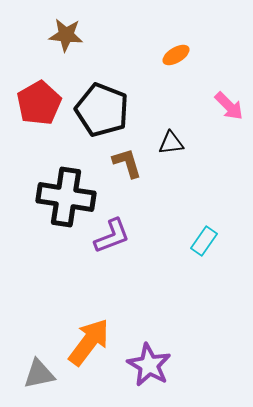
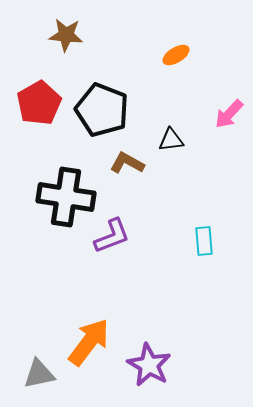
pink arrow: moved 8 px down; rotated 88 degrees clockwise
black triangle: moved 3 px up
brown L-shape: rotated 44 degrees counterclockwise
cyan rectangle: rotated 40 degrees counterclockwise
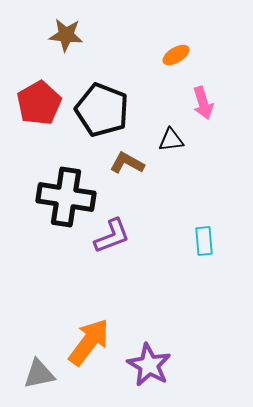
pink arrow: moved 26 px left, 11 px up; rotated 60 degrees counterclockwise
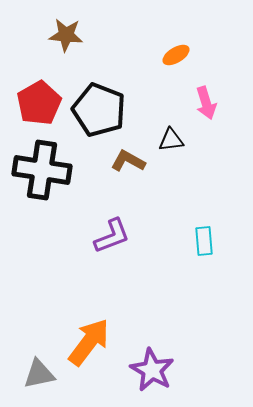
pink arrow: moved 3 px right
black pentagon: moved 3 px left
brown L-shape: moved 1 px right, 2 px up
black cross: moved 24 px left, 27 px up
purple star: moved 3 px right, 5 px down
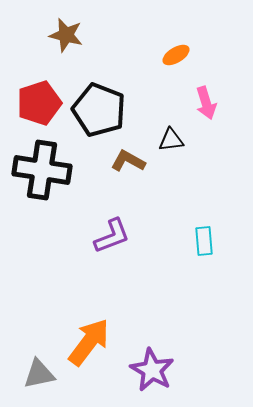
brown star: rotated 8 degrees clockwise
red pentagon: rotated 12 degrees clockwise
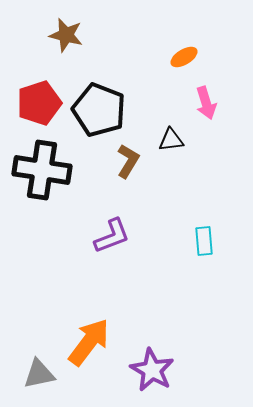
orange ellipse: moved 8 px right, 2 px down
brown L-shape: rotated 92 degrees clockwise
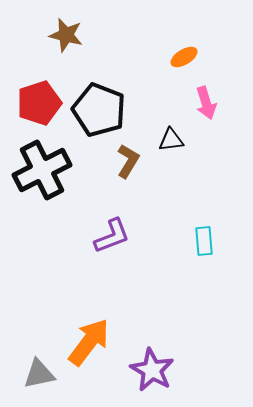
black cross: rotated 36 degrees counterclockwise
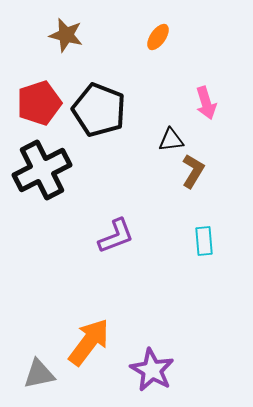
orange ellipse: moved 26 px left, 20 px up; rotated 24 degrees counterclockwise
brown L-shape: moved 65 px right, 10 px down
purple L-shape: moved 4 px right
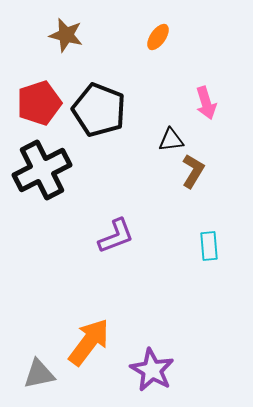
cyan rectangle: moved 5 px right, 5 px down
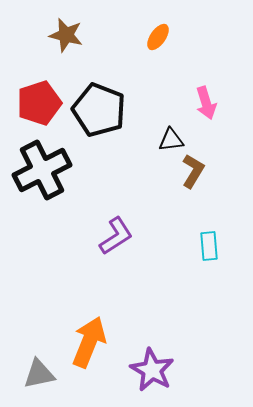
purple L-shape: rotated 12 degrees counterclockwise
orange arrow: rotated 15 degrees counterclockwise
